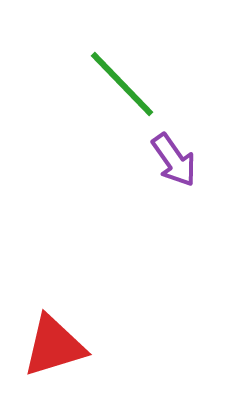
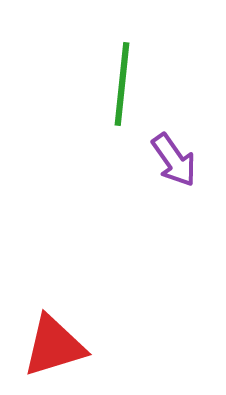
green line: rotated 50 degrees clockwise
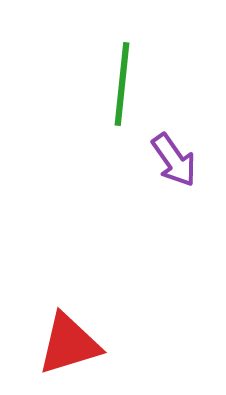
red triangle: moved 15 px right, 2 px up
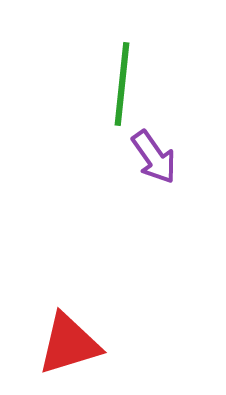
purple arrow: moved 20 px left, 3 px up
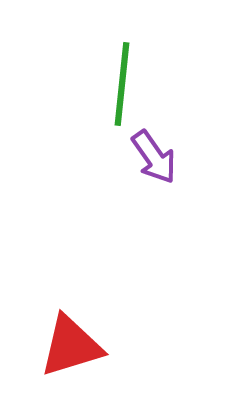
red triangle: moved 2 px right, 2 px down
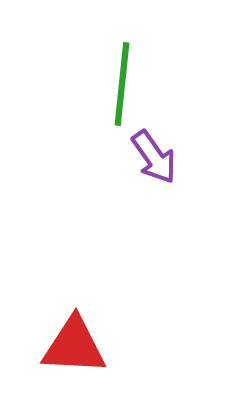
red triangle: moved 3 px right; rotated 20 degrees clockwise
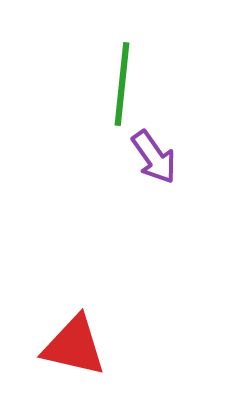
red triangle: rotated 10 degrees clockwise
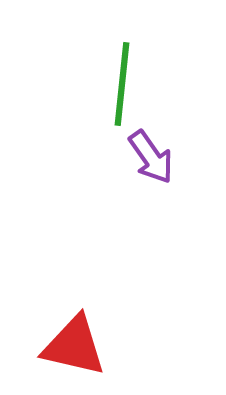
purple arrow: moved 3 px left
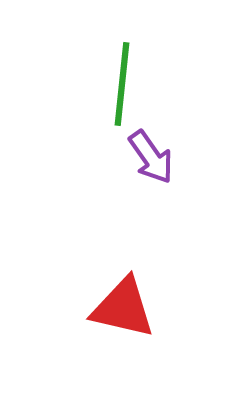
red triangle: moved 49 px right, 38 px up
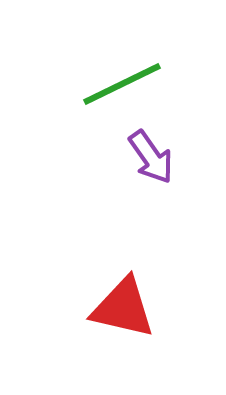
green line: rotated 58 degrees clockwise
